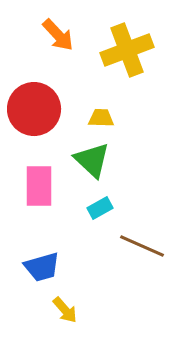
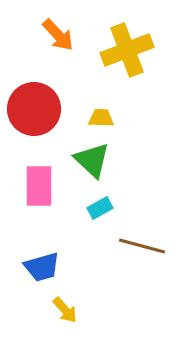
brown line: rotated 9 degrees counterclockwise
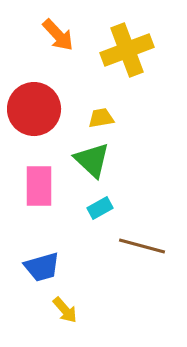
yellow trapezoid: rotated 12 degrees counterclockwise
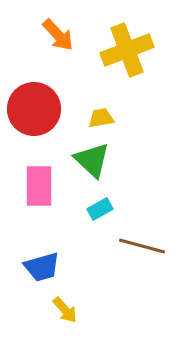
cyan rectangle: moved 1 px down
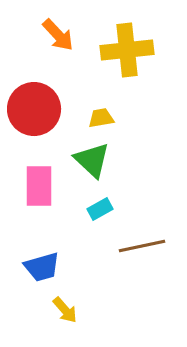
yellow cross: rotated 15 degrees clockwise
brown line: rotated 27 degrees counterclockwise
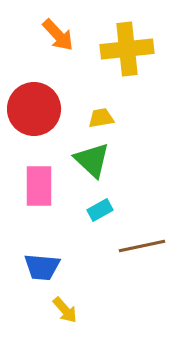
yellow cross: moved 1 px up
cyan rectangle: moved 1 px down
blue trapezoid: rotated 21 degrees clockwise
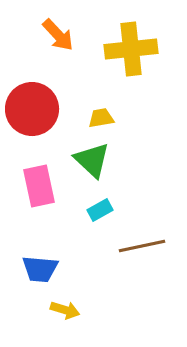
yellow cross: moved 4 px right
red circle: moved 2 px left
pink rectangle: rotated 12 degrees counterclockwise
blue trapezoid: moved 2 px left, 2 px down
yellow arrow: rotated 32 degrees counterclockwise
